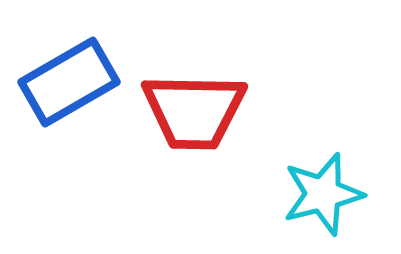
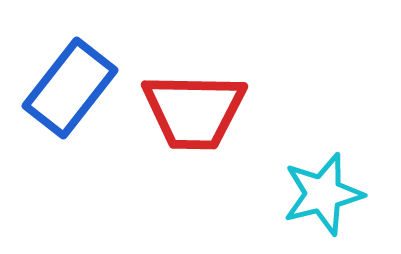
blue rectangle: moved 1 px right, 6 px down; rotated 22 degrees counterclockwise
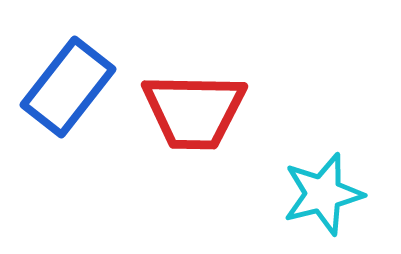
blue rectangle: moved 2 px left, 1 px up
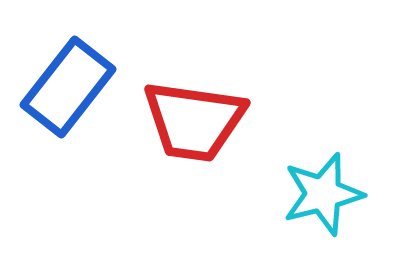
red trapezoid: moved 10 px down; rotated 7 degrees clockwise
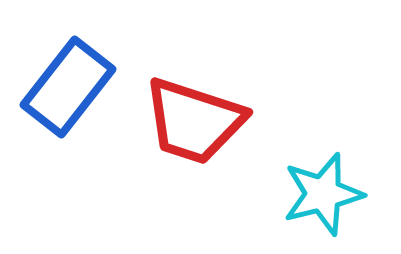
red trapezoid: rotated 10 degrees clockwise
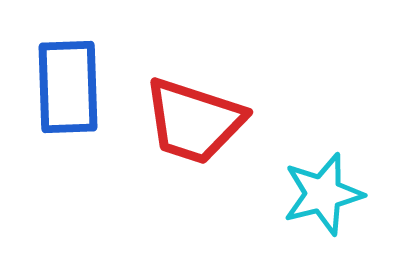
blue rectangle: rotated 40 degrees counterclockwise
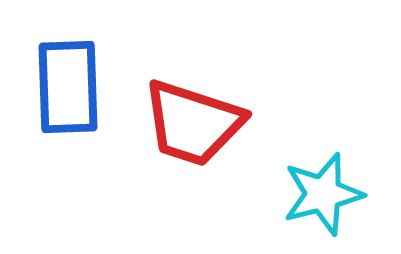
red trapezoid: moved 1 px left, 2 px down
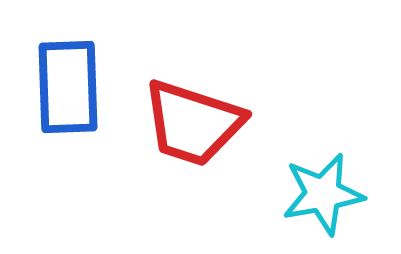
cyan star: rotated 4 degrees clockwise
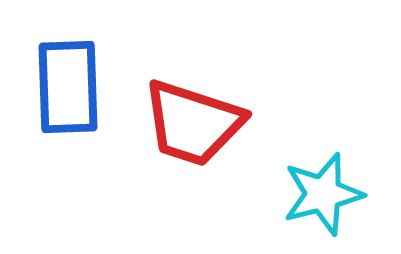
cyan star: rotated 4 degrees counterclockwise
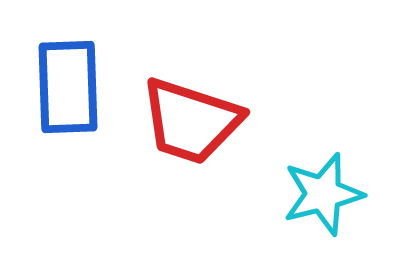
red trapezoid: moved 2 px left, 2 px up
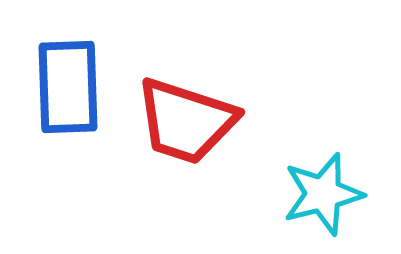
red trapezoid: moved 5 px left
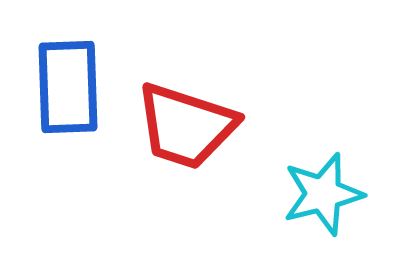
red trapezoid: moved 5 px down
